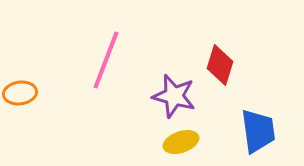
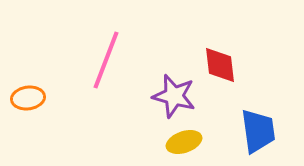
red diamond: rotated 24 degrees counterclockwise
orange ellipse: moved 8 px right, 5 px down
yellow ellipse: moved 3 px right
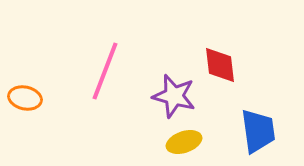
pink line: moved 1 px left, 11 px down
orange ellipse: moved 3 px left; rotated 20 degrees clockwise
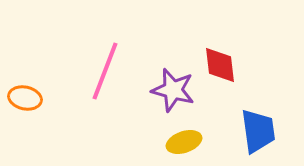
purple star: moved 1 px left, 6 px up
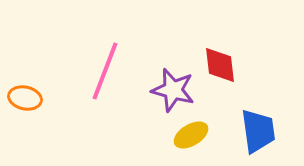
yellow ellipse: moved 7 px right, 7 px up; rotated 12 degrees counterclockwise
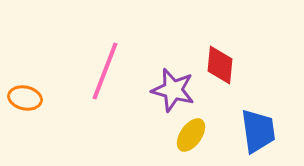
red diamond: rotated 12 degrees clockwise
yellow ellipse: rotated 24 degrees counterclockwise
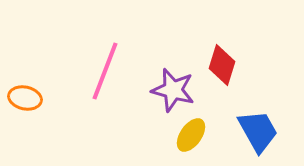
red diamond: moved 2 px right; rotated 12 degrees clockwise
blue trapezoid: rotated 21 degrees counterclockwise
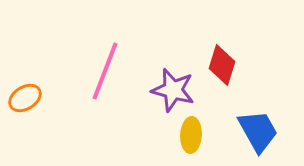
orange ellipse: rotated 44 degrees counterclockwise
yellow ellipse: rotated 32 degrees counterclockwise
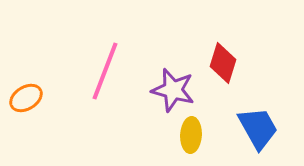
red diamond: moved 1 px right, 2 px up
orange ellipse: moved 1 px right
blue trapezoid: moved 3 px up
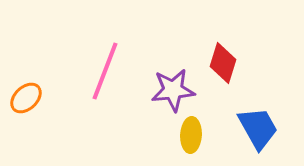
purple star: rotated 21 degrees counterclockwise
orange ellipse: rotated 12 degrees counterclockwise
